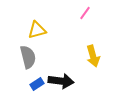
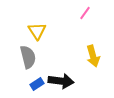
yellow triangle: moved 1 px down; rotated 48 degrees counterclockwise
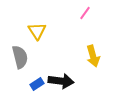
gray semicircle: moved 8 px left
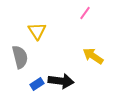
yellow arrow: rotated 140 degrees clockwise
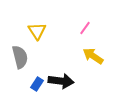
pink line: moved 15 px down
blue rectangle: rotated 24 degrees counterclockwise
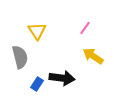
black arrow: moved 1 px right, 3 px up
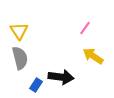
yellow triangle: moved 18 px left
gray semicircle: moved 1 px down
black arrow: moved 1 px left, 1 px up
blue rectangle: moved 1 px left, 1 px down
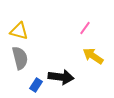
yellow triangle: rotated 42 degrees counterclockwise
